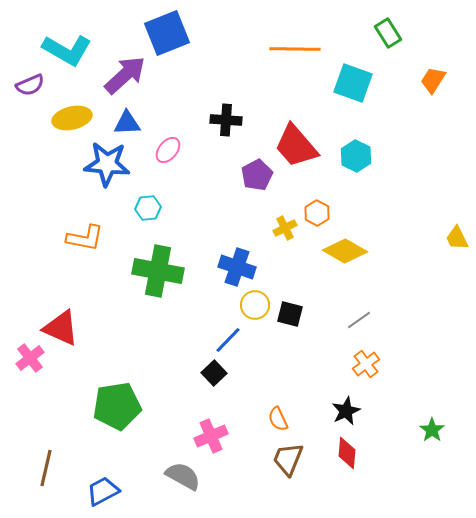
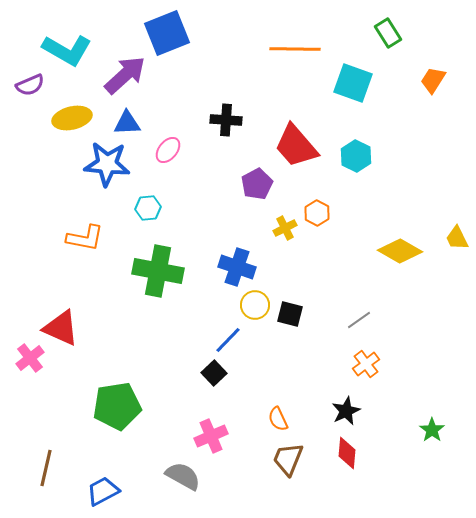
purple pentagon at (257, 175): moved 9 px down
yellow diamond at (345, 251): moved 55 px right
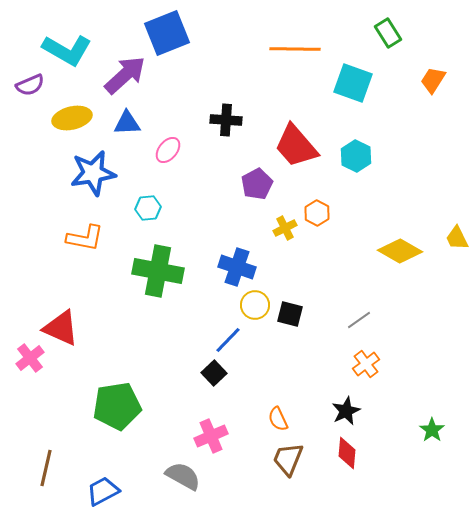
blue star at (107, 164): moved 14 px left, 9 px down; rotated 15 degrees counterclockwise
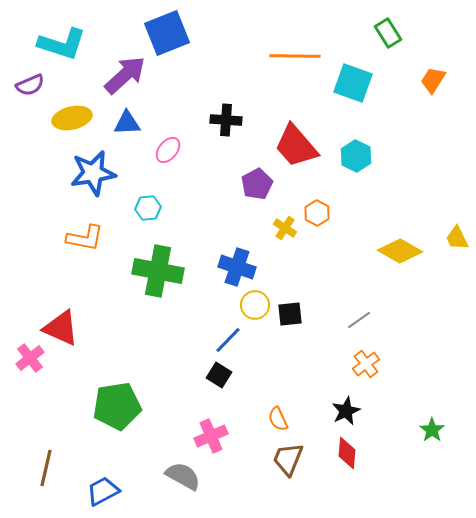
orange line at (295, 49): moved 7 px down
cyan L-shape at (67, 50): moved 5 px left, 6 px up; rotated 12 degrees counterclockwise
yellow cross at (285, 228): rotated 30 degrees counterclockwise
black square at (290, 314): rotated 20 degrees counterclockwise
black square at (214, 373): moved 5 px right, 2 px down; rotated 15 degrees counterclockwise
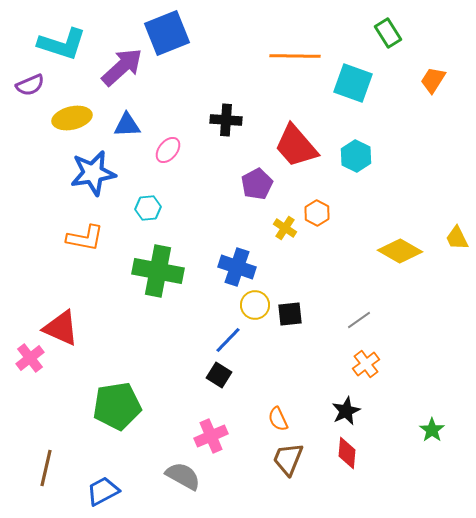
purple arrow at (125, 75): moved 3 px left, 8 px up
blue triangle at (127, 123): moved 2 px down
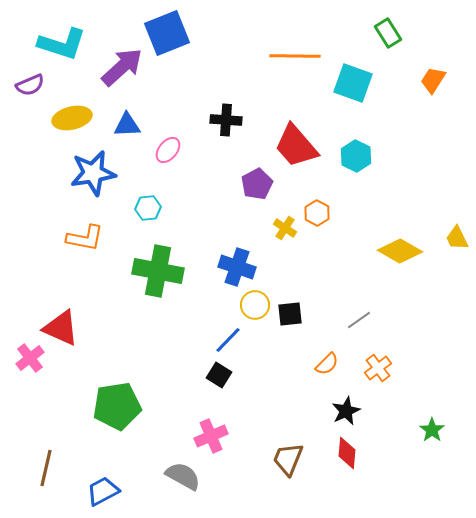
orange cross at (366, 364): moved 12 px right, 4 px down
orange semicircle at (278, 419): moved 49 px right, 55 px up; rotated 110 degrees counterclockwise
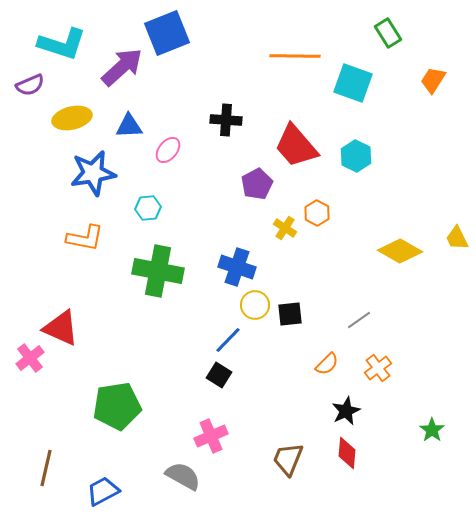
blue triangle at (127, 125): moved 2 px right, 1 px down
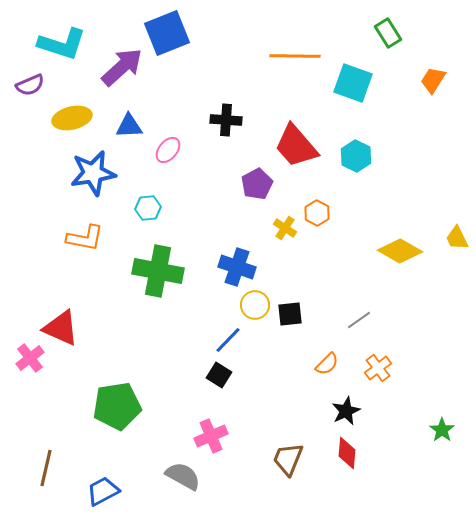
green star at (432, 430): moved 10 px right
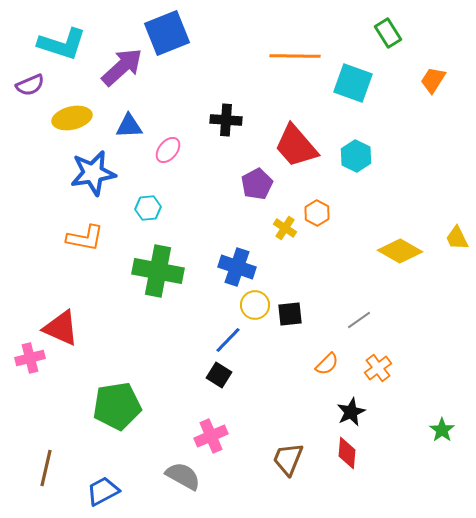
pink cross at (30, 358): rotated 24 degrees clockwise
black star at (346, 411): moved 5 px right, 1 px down
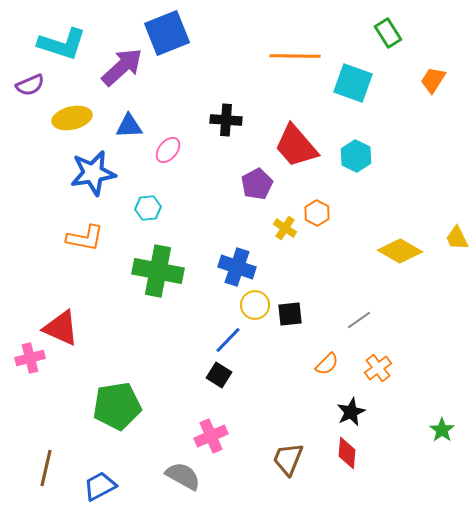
blue trapezoid at (103, 491): moved 3 px left, 5 px up
